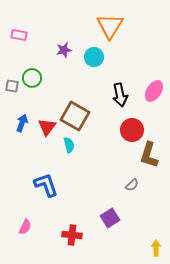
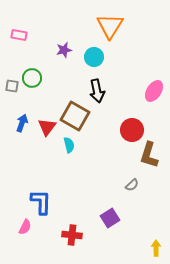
black arrow: moved 23 px left, 4 px up
blue L-shape: moved 5 px left, 17 px down; rotated 20 degrees clockwise
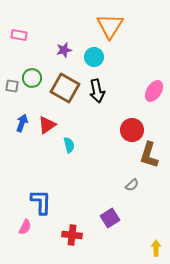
brown square: moved 10 px left, 28 px up
red triangle: moved 2 px up; rotated 18 degrees clockwise
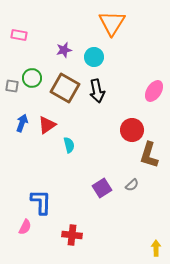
orange triangle: moved 2 px right, 3 px up
purple square: moved 8 px left, 30 px up
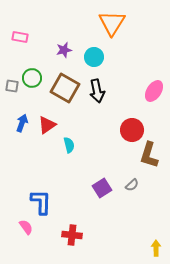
pink rectangle: moved 1 px right, 2 px down
pink semicircle: moved 1 px right; rotated 63 degrees counterclockwise
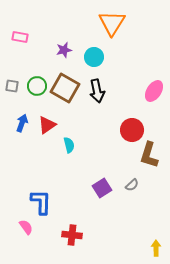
green circle: moved 5 px right, 8 px down
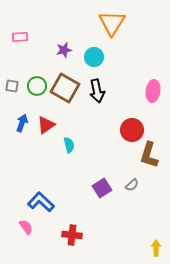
pink rectangle: rotated 14 degrees counterclockwise
pink ellipse: moved 1 px left; rotated 25 degrees counterclockwise
red triangle: moved 1 px left
blue L-shape: rotated 48 degrees counterclockwise
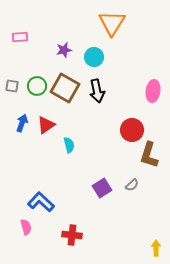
pink semicircle: rotated 21 degrees clockwise
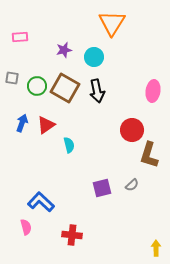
gray square: moved 8 px up
purple square: rotated 18 degrees clockwise
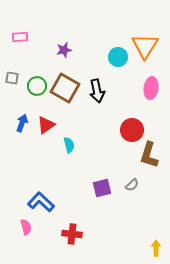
orange triangle: moved 33 px right, 23 px down
cyan circle: moved 24 px right
pink ellipse: moved 2 px left, 3 px up
red cross: moved 1 px up
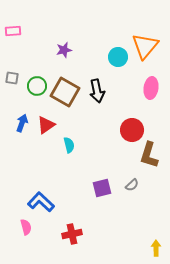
pink rectangle: moved 7 px left, 6 px up
orange triangle: rotated 8 degrees clockwise
brown square: moved 4 px down
red cross: rotated 18 degrees counterclockwise
